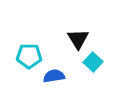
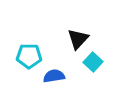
black triangle: rotated 15 degrees clockwise
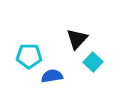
black triangle: moved 1 px left
blue semicircle: moved 2 px left
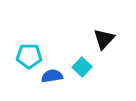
black triangle: moved 27 px right
cyan square: moved 11 px left, 5 px down
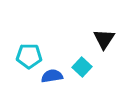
black triangle: rotated 10 degrees counterclockwise
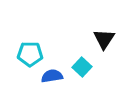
cyan pentagon: moved 1 px right, 2 px up
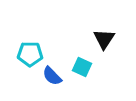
cyan square: rotated 18 degrees counterclockwise
blue semicircle: rotated 125 degrees counterclockwise
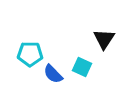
blue semicircle: moved 1 px right, 2 px up
